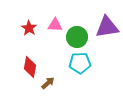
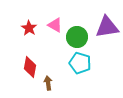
pink triangle: rotated 28 degrees clockwise
cyan pentagon: rotated 20 degrees clockwise
brown arrow: rotated 56 degrees counterclockwise
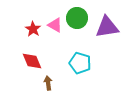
red star: moved 4 px right, 1 px down
green circle: moved 19 px up
red diamond: moved 2 px right, 6 px up; rotated 35 degrees counterclockwise
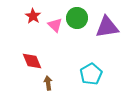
pink triangle: rotated 14 degrees clockwise
red star: moved 13 px up
cyan pentagon: moved 11 px right, 11 px down; rotated 25 degrees clockwise
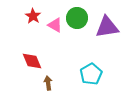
pink triangle: rotated 14 degrees counterclockwise
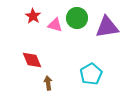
pink triangle: rotated 14 degrees counterclockwise
red diamond: moved 1 px up
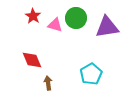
green circle: moved 1 px left
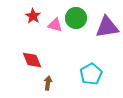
brown arrow: rotated 16 degrees clockwise
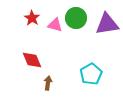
red star: moved 1 px left, 2 px down
purple triangle: moved 3 px up
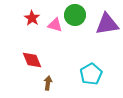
green circle: moved 1 px left, 3 px up
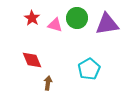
green circle: moved 2 px right, 3 px down
cyan pentagon: moved 2 px left, 5 px up
